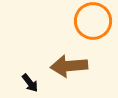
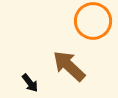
brown arrow: rotated 48 degrees clockwise
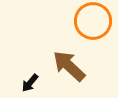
black arrow: rotated 78 degrees clockwise
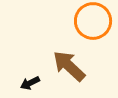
black arrow: rotated 24 degrees clockwise
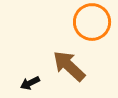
orange circle: moved 1 px left, 1 px down
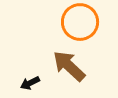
orange circle: moved 12 px left
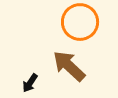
black arrow: rotated 30 degrees counterclockwise
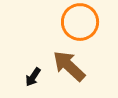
black arrow: moved 3 px right, 6 px up
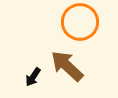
brown arrow: moved 2 px left
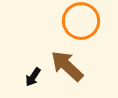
orange circle: moved 1 px right, 1 px up
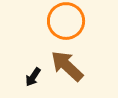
orange circle: moved 15 px left
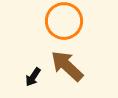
orange circle: moved 2 px left
